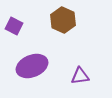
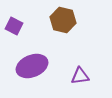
brown hexagon: rotated 10 degrees counterclockwise
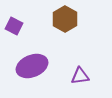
brown hexagon: moved 2 px right, 1 px up; rotated 15 degrees clockwise
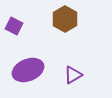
purple ellipse: moved 4 px left, 4 px down
purple triangle: moved 7 px left, 1 px up; rotated 24 degrees counterclockwise
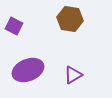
brown hexagon: moved 5 px right; rotated 20 degrees counterclockwise
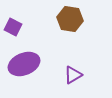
purple square: moved 1 px left, 1 px down
purple ellipse: moved 4 px left, 6 px up
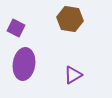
purple square: moved 3 px right, 1 px down
purple ellipse: rotated 60 degrees counterclockwise
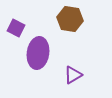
purple ellipse: moved 14 px right, 11 px up
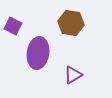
brown hexagon: moved 1 px right, 4 px down
purple square: moved 3 px left, 2 px up
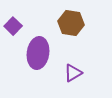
purple square: rotated 18 degrees clockwise
purple triangle: moved 2 px up
